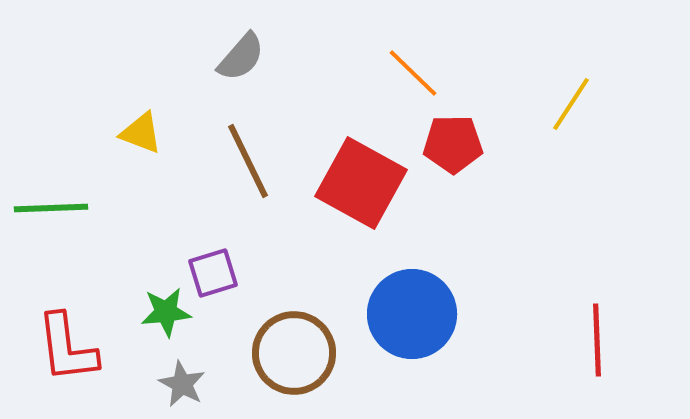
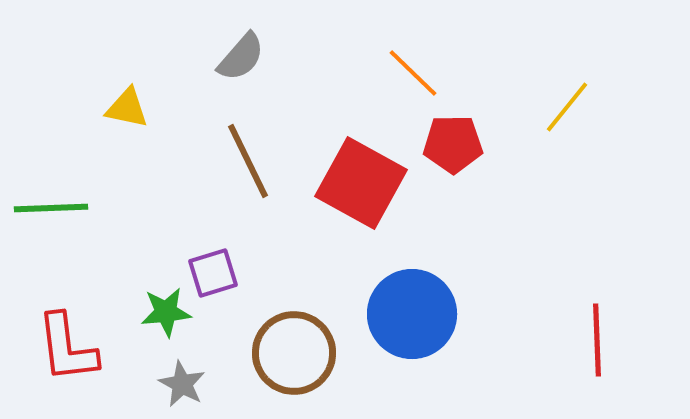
yellow line: moved 4 px left, 3 px down; rotated 6 degrees clockwise
yellow triangle: moved 14 px left, 25 px up; rotated 9 degrees counterclockwise
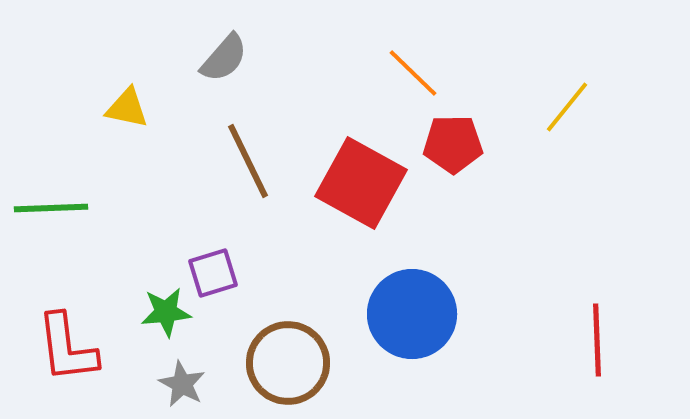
gray semicircle: moved 17 px left, 1 px down
brown circle: moved 6 px left, 10 px down
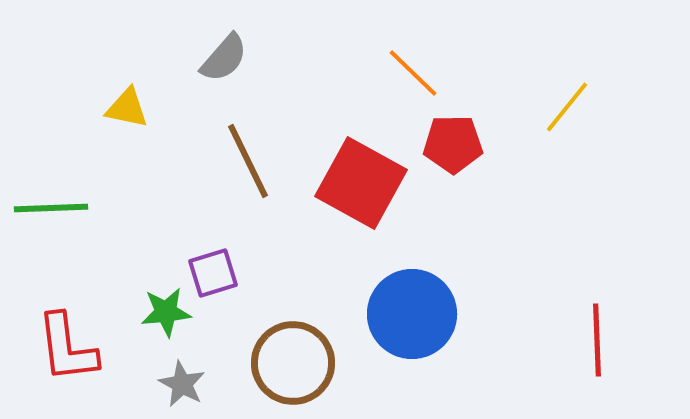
brown circle: moved 5 px right
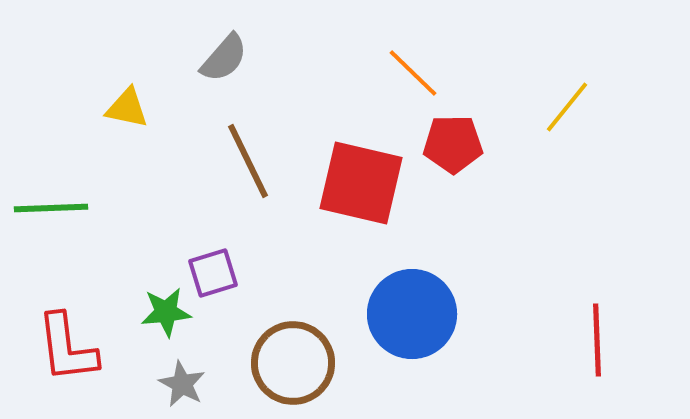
red square: rotated 16 degrees counterclockwise
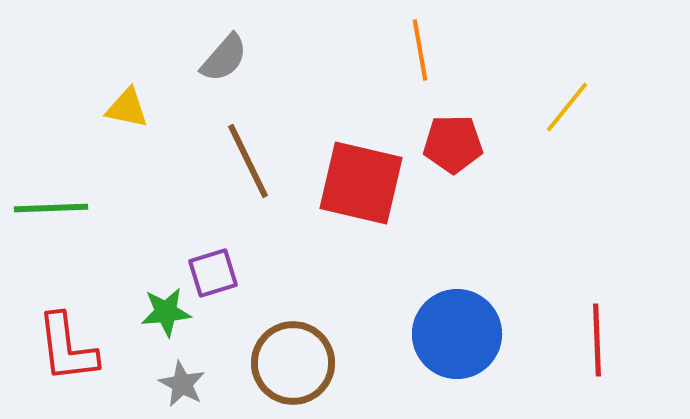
orange line: moved 7 px right, 23 px up; rotated 36 degrees clockwise
blue circle: moved 45 px right, 20 px down
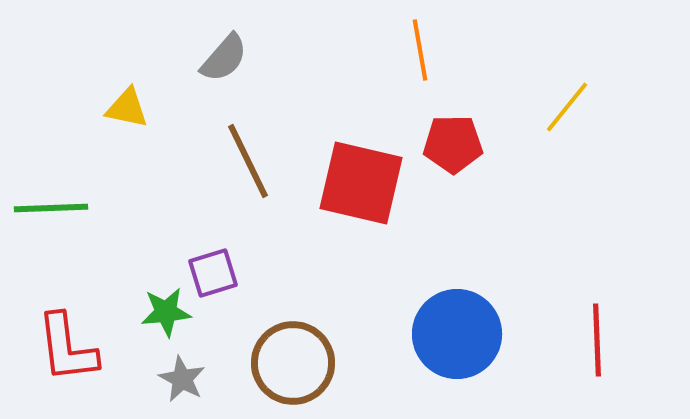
gray star: moved 5 px up
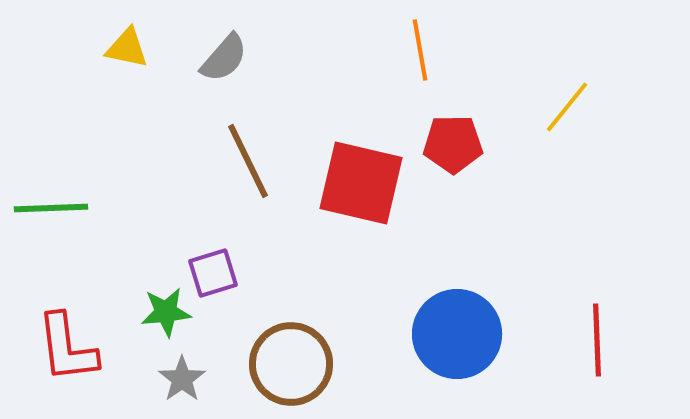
yellow triangle: moved 60 px up
brown circle: moved 2 px left, 1 px down
gray star: rotated 9 degrees clockwise
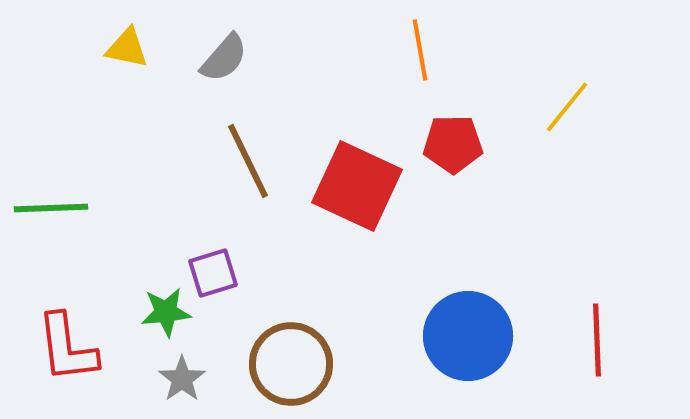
red square: moved 4 px left, 3 px down; rotated 12 degrees clockwise
blue circle: moved 11 px right, 2 px down
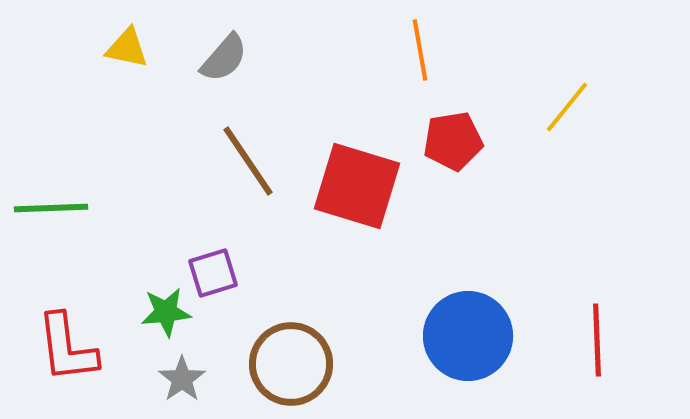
red pentagon: moved 3 px up; rotated 8 degrees counterclockwise
brown line: rotated 8 degrees counterclockwise
red square: rotated 8 degrees counterclockwise
